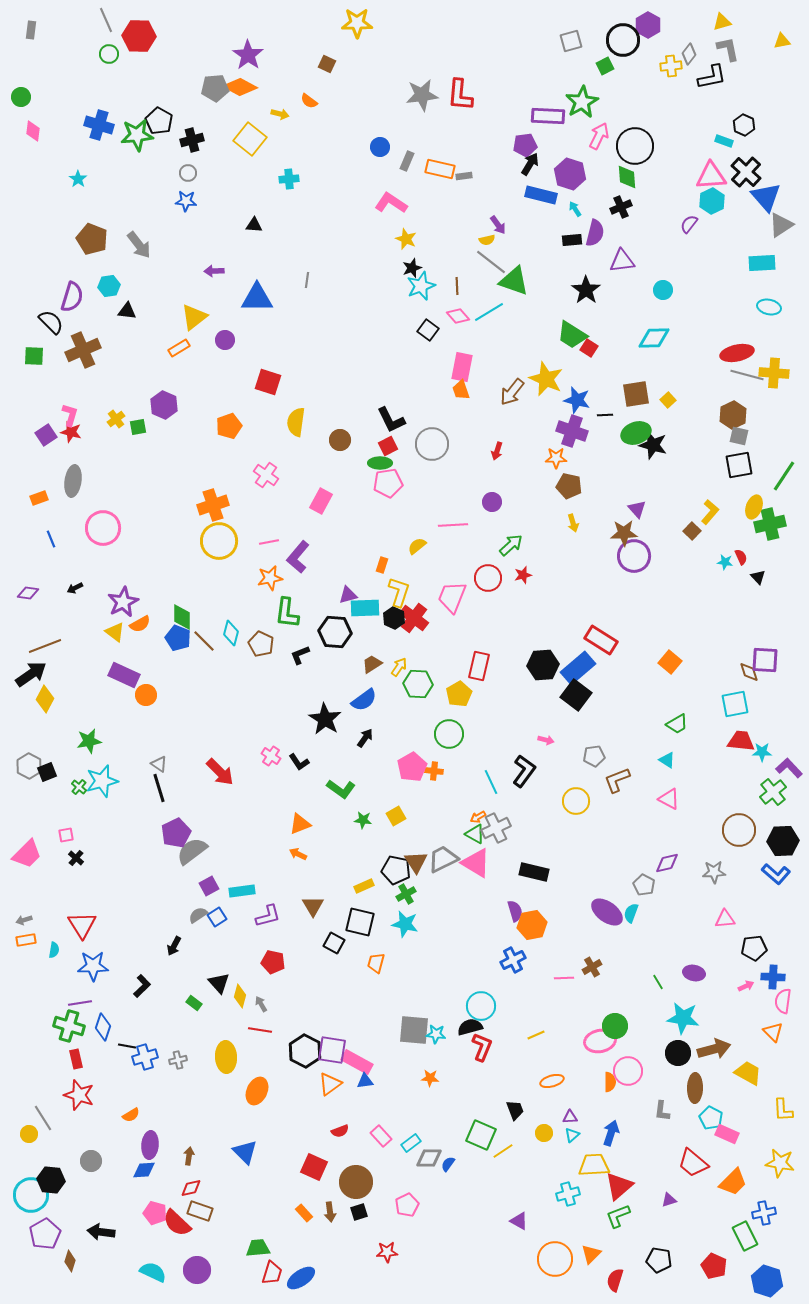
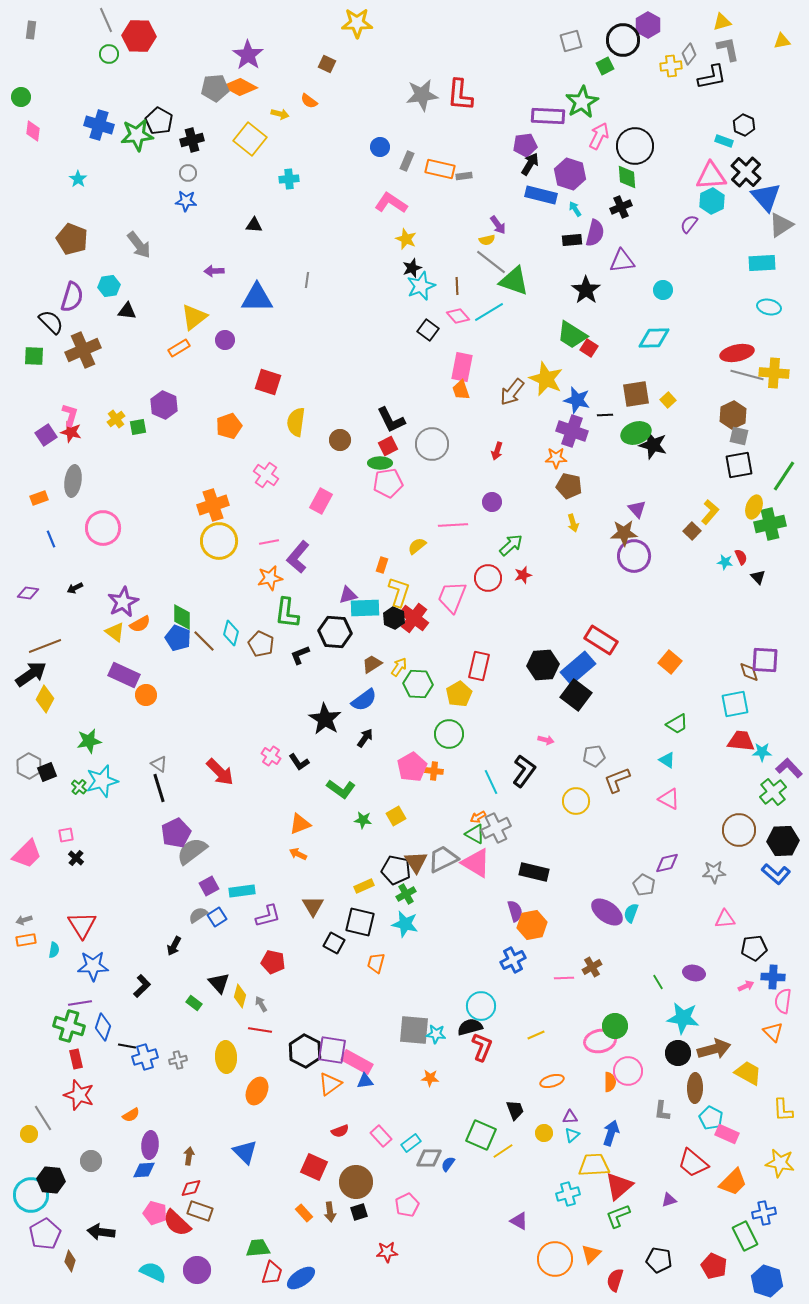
brown pentagon at (92, 239): moved 20 px left
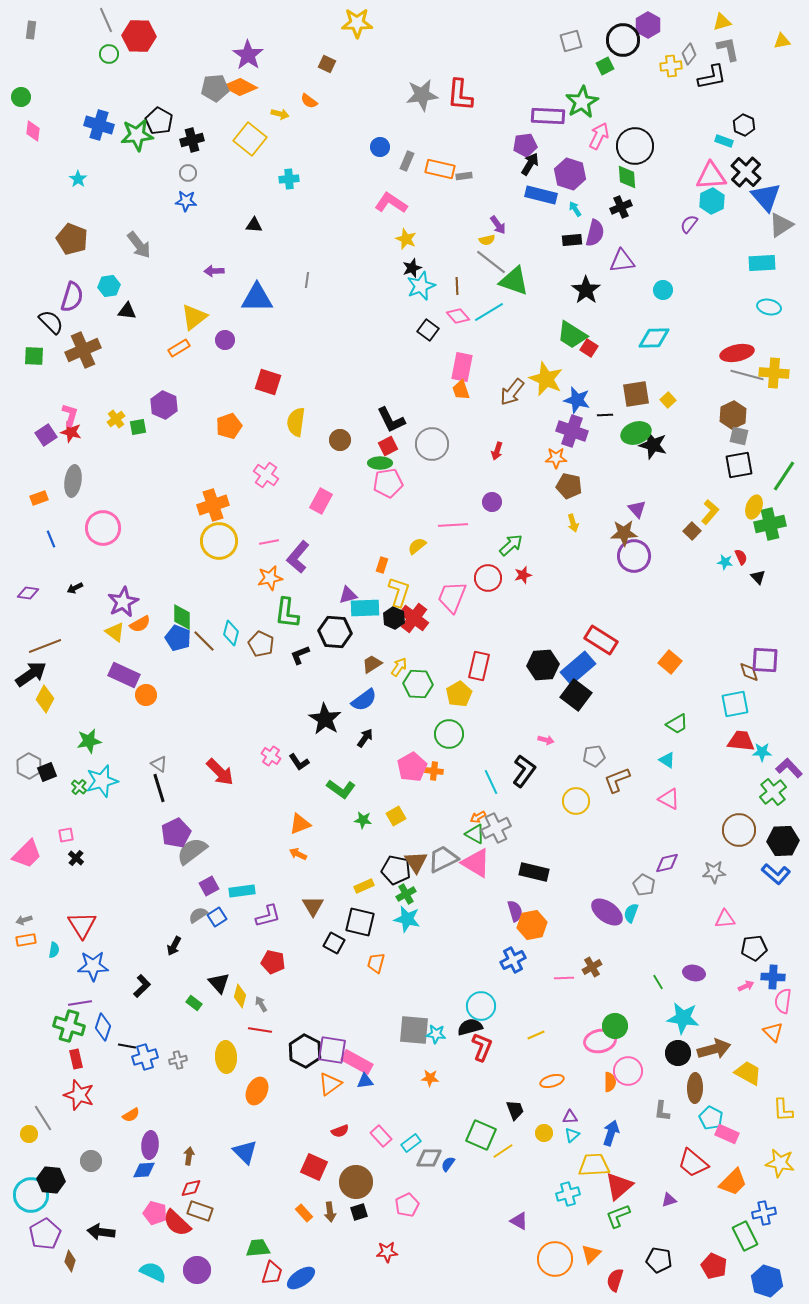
cyan star at (405, 924): moved 2 px right, 5 px up
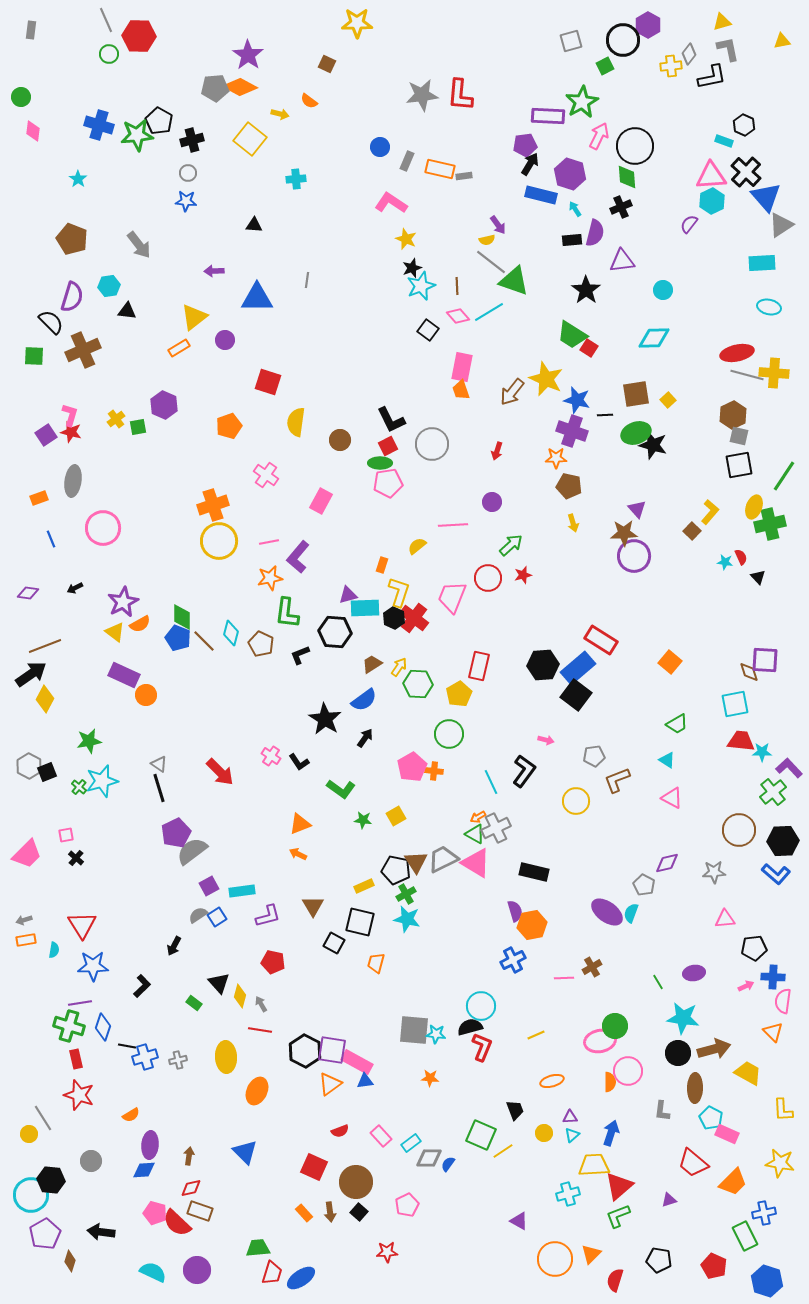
cyan cross at (289, 179): moved 7 px right
pink triangle at (669, 799): moved 3 px right, 1 px up
purple ellipse at (694, 973): rotated 20 degrees counterclockwise
black square at (359, 1212): rotated 30 degrees counterclockwise
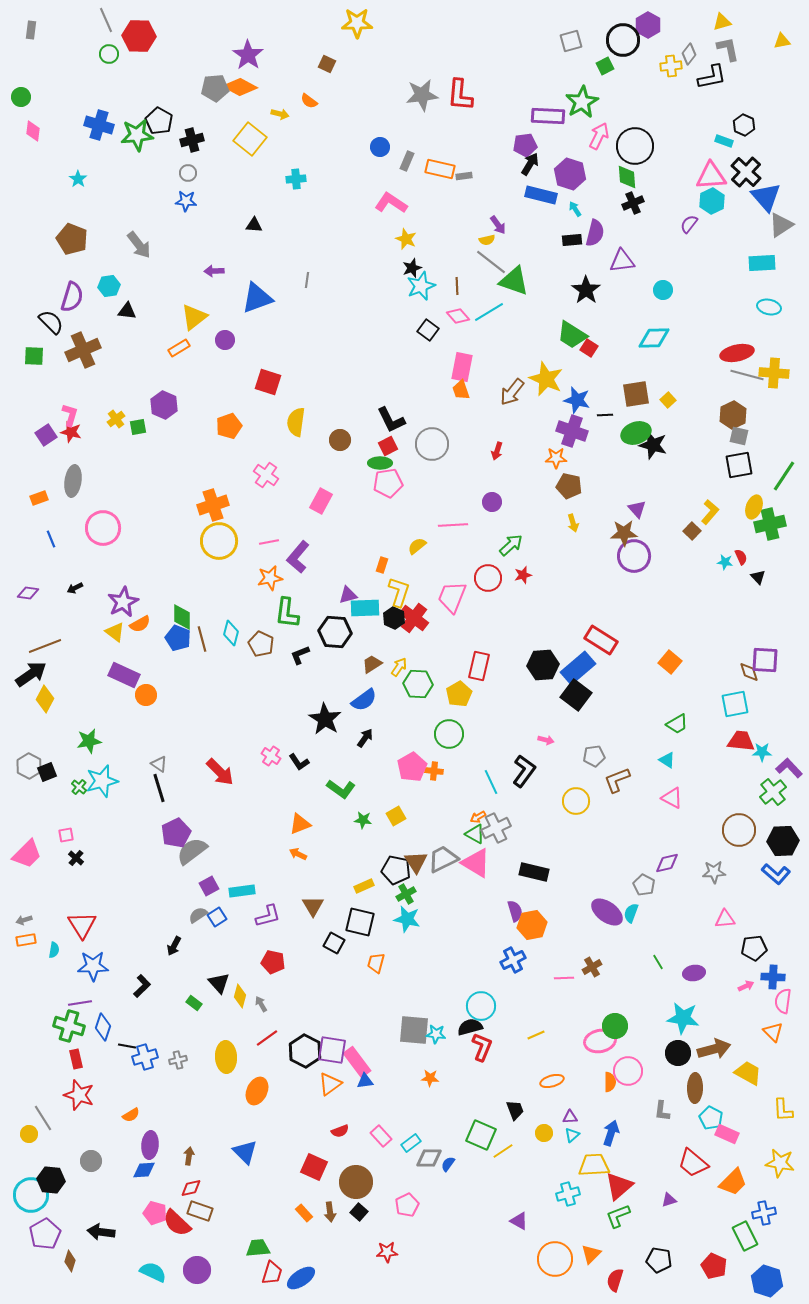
black cross at (621, 207): moved 12 px right, 4 px up
blue triangle at (257, 298): rotated 20 degrees counterclockwise
brown line at (204, 641): moved 2 px left, 2 px up; rotated 30 degrees clockwise
green line at (658, 982): moved 20 px up
red line at (260, 1030): moved 7 px right, 8 px down; rotated 45 degrees counterclockwise
pink rectangle at (357, 1062): rotated 24 degrees clockwise
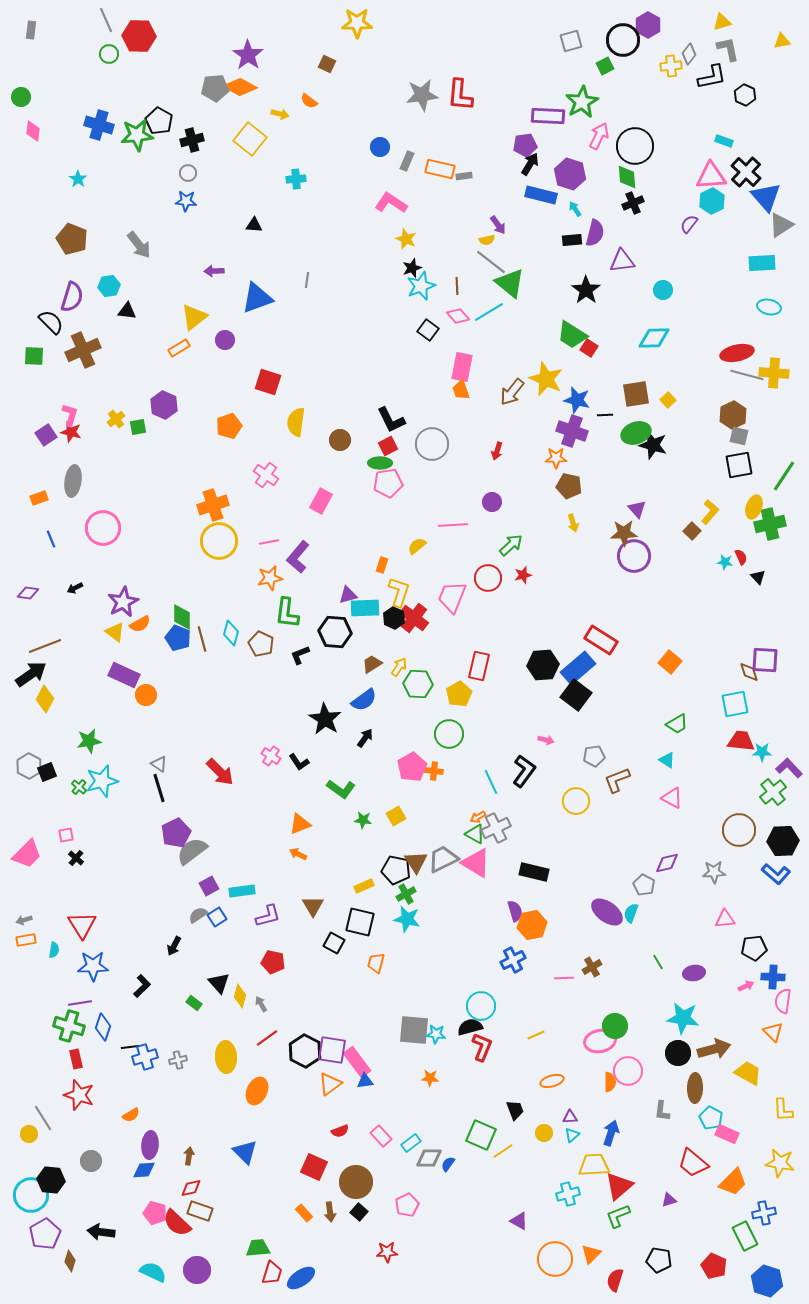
black hexagon at (744, 125): moved 1 px right, 30 px up
green triangle at (514, 281): moved 4 px left, 2 px down; rotated 20 degrees clockwise
black line at (127, 1046): moved 3 px right, 1 px down; rotated 18 degrees counterclockwise
